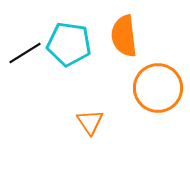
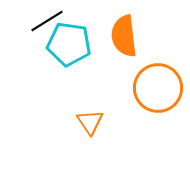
black line: moved 22 px right, 32 px up
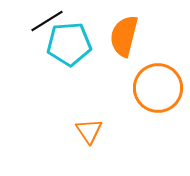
orange semicircle: rotated 21 degrees clockwise
cyan pentagon: rotated 12 degrees counterclockwise
orange triangle: moved 1 px left, 9 px down
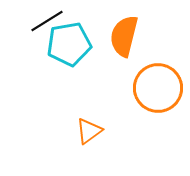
cyan pentagon: rotated 6 degrees counterclockwise
orange triangle: rotated 28 degrees clockwise
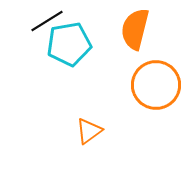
orange semicircle: moved 11 px right, 7 px up
orange circle: moved 2 px left, 3 px up
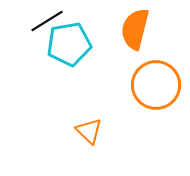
orange triangle: rotated 40 degrees counterclockwise
